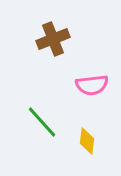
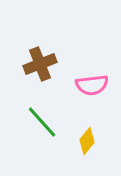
brown cross: moved 13 px left, 25 px down
yellow diamond: rotated 32 degrees clockwise
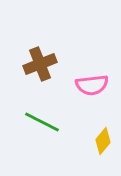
green line: rotated 21 degrees counterclockwise
yellow diamond: moved 16 px right
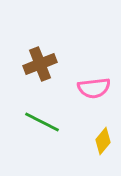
pink semicircle: moved 2 px right, 3 px down
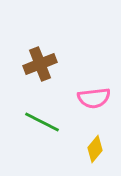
pink semicircle: moved 10 px down
yellow diamond: moved 8 px left, 8 px down
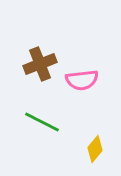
pink semicircle: moved 12 px left, 18 px up
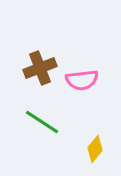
brown cross: moved 4 px down
green line: rotated 6 degrees clockwise
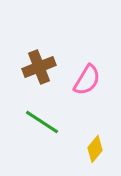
brown cross: moved 1 px left, 1 px up
pink semicircle: moved 5 px right; rotated 52 degrees counterclockwise
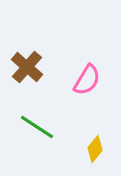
brown cross: moved 12 px left; rotated 28 degrees counterclockwise
green line: moved 5 px left, 5 px down
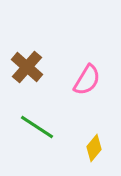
yellow diamond: moved 1 px left, 1 px up
